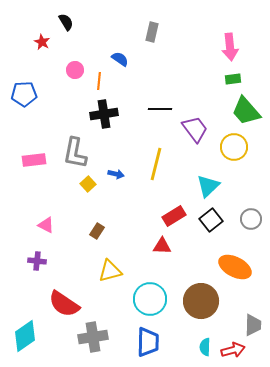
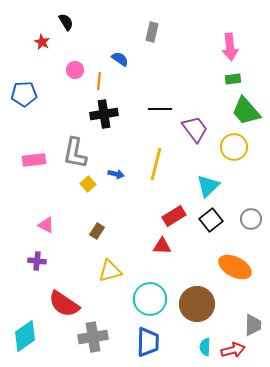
brown circle: moved 4 px left, 3 px down
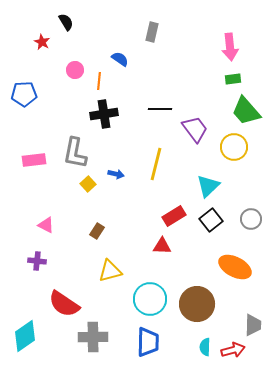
gray cross: rotated 8 degrees clockwise
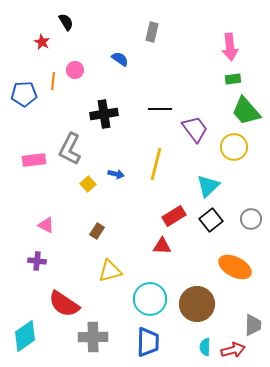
orange line: moved 46 px left
gray L-shape: moved 5 px left, 4 px up; rotated 16 degrees clockwise
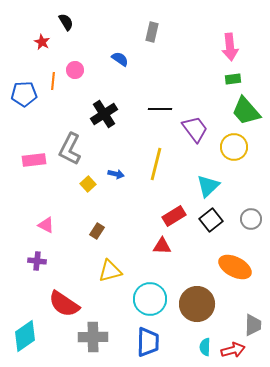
black cross: rotated 24 degrees counterclockwise
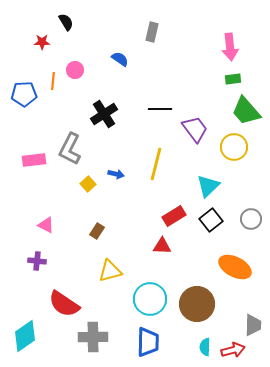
red star: rotated 28 degrees counterclockwise
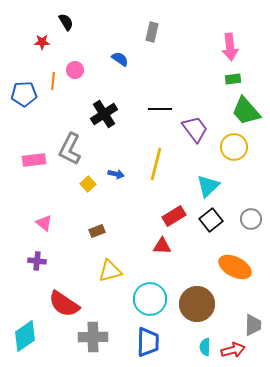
pink triangle: moved 2 px left, 2 px up; rotated 12 degrees clockwise
brown rectangle: rotated 35 degrees clockwise
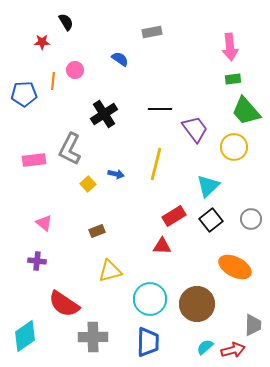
gray rectangle: rotated 66 degrees clockwise
cyan semicircle: rotated 48 degrees clockwise
